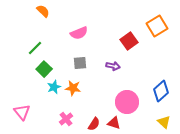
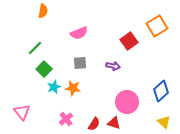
orange semicircle: rotated 56 degrees clockwise
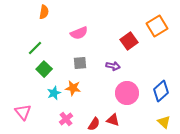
orange semicircle: moved 1 px right, 1 px down
cyan star: moved 6 px down
pink circle: moved 9 px up
pink triangle: moved 1 px right
red triangle: moved 1 px left, 3 px up
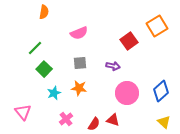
orange star: moved 6 px right
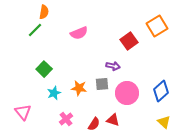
green line: moved 18 px up
gray square: moved 22 px right, 21 px down
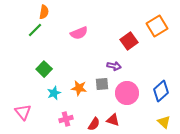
purple arrow: moved 1 px right
pink cross: rotated 24 degrees clockwise
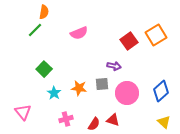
orange square: moved 1 px left, 9 px down
cyan star: rotated 16 degrees counterclockwise
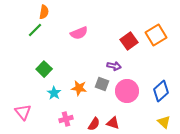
gray square: rotated 24 degrees clockwise
pink circle: moved 2 px up
red triangle: moved 3 px down
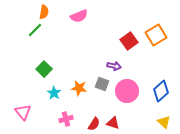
pink semicircle: moved 17 px up
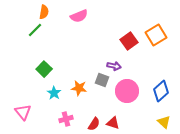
gray square: moved 4 px up
